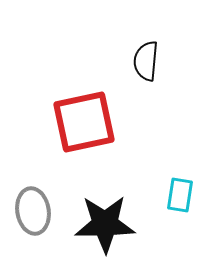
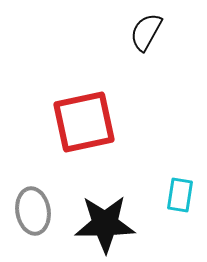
black semicircle: moved 29 px up; rotated 24 degrees clockwise
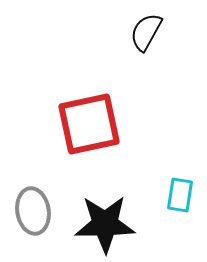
red square: moved 5 px right, 2 px down
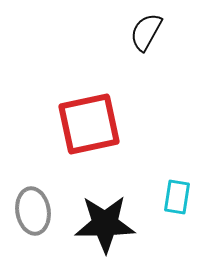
cyan rectangle: moved 3 px left, 2 px down
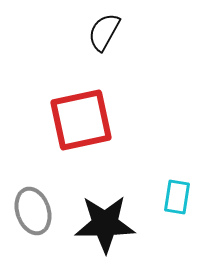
black semicircle: moved 42 px left
red square: moved 8 px left, 4 px up
gray ellipse: rotated 9 degrees counterclockwise
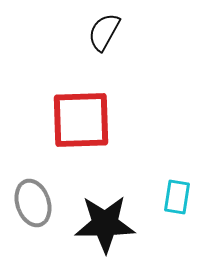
red square: rotated 10 degrees clockwise
gray ellipse: moved 8 px up
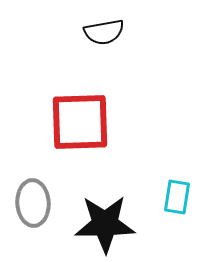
black semicircle: rotated 129 degrees counterclockwise
red square: moved 1 px left, 2 px down
gray ellipse: rotated 15 degrees clockwise
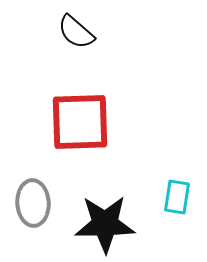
black semicircle: moved 28 px left; rotated 51 degrees clockwise
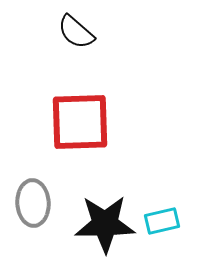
cyan rectangle: moved 15 px left, 24 px down; rotated 68 degrees clockwise
